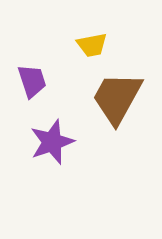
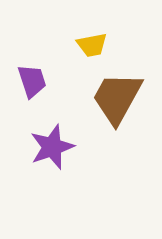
purple star: moved 5 px down
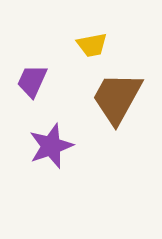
purple trapezoid: rotated 138 degrees counterclockwise
purple star: moved 1 px left, 1 px up
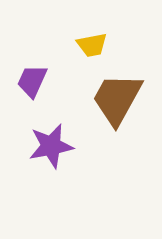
brown trapezoid: moved 1 px down
purple star: rotated 9 degrees clockwise
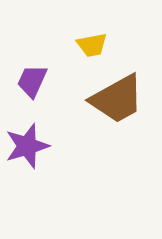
brown trapezoid: rotated 148 degrees counterclockwise
purple star: moved 24 px left; rotated 6 degrees counterclockwise
